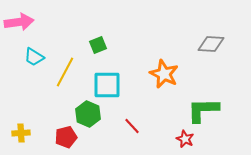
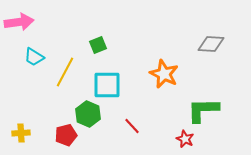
red pentagon: moved 2 px up
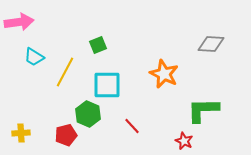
red star: moved 1 px left, 2 px down
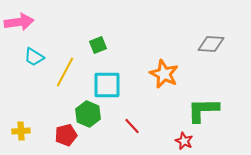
yellow cross: moved 2 px up
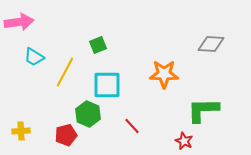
orange star: rotated 24 degrees counterclockwise
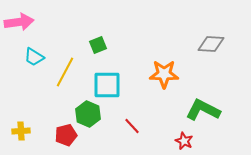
green L-shape: rotated 28 degrees clockwise
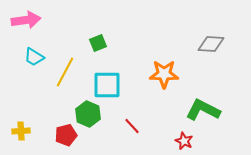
pink arrow: moved 7 px right, 2 px up
green square: moved 2 px up
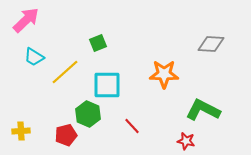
pink arrow: rotated 36 degrees counterclockwise
yellow line: rotated 20 degrees clockwise
red star: moved 2 px right; rotated 12 degrees counterclockwise
